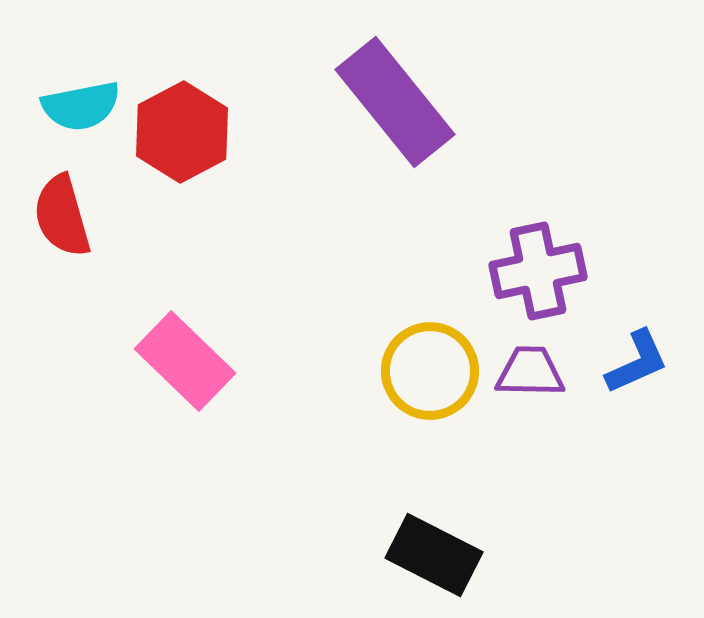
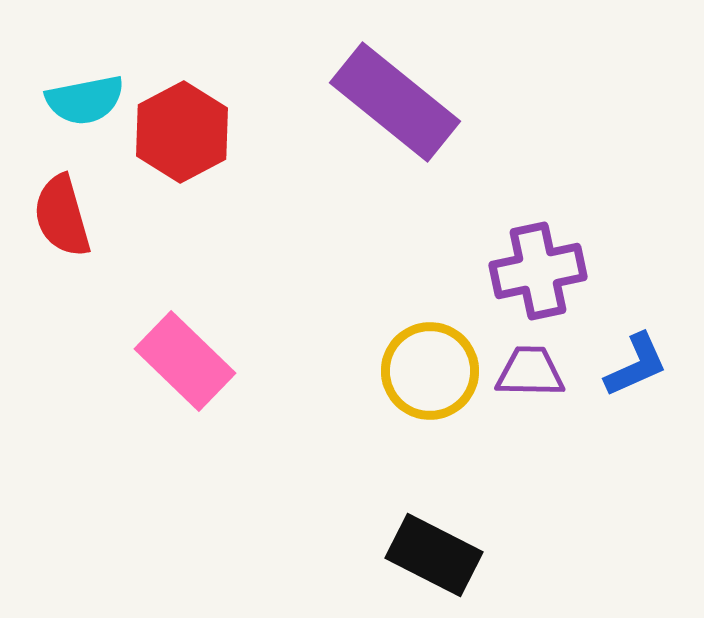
purple rectangle: rotated 12 degrees counterclockwise
cyan semicircle: moved 4 px right, 6 px up
blue L-shape: moved 1 px left, 3 px down
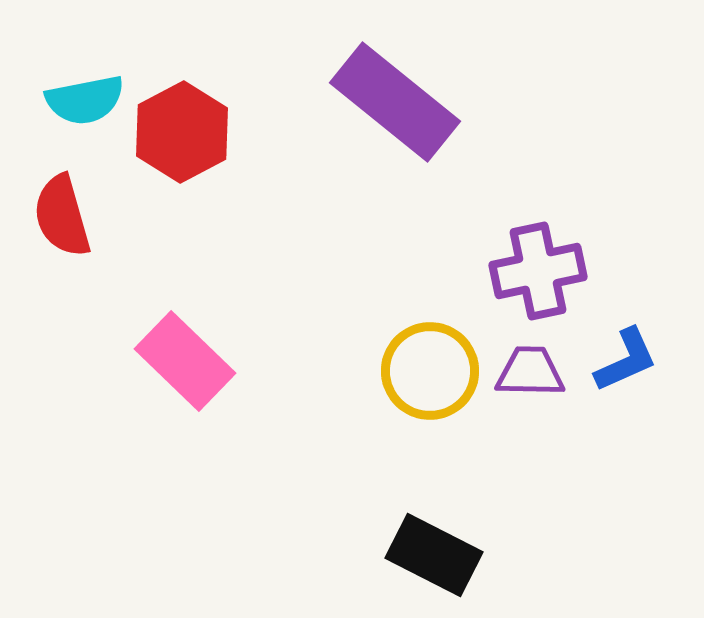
blue L-shape: moved 10 px left, 5 px up
